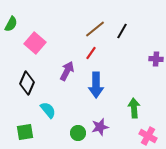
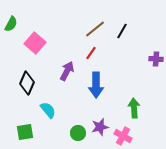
pink cross: moved 25 px left
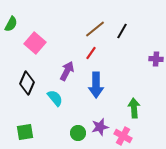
cyan semicircle: moved 7 px right, 12 px up
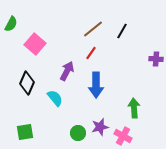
brown line: moved 2 px left
pink square: moved 1 px down
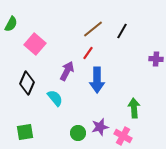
red line: moved 3 px left
blue arrow: moved 1 px right, 5 px up
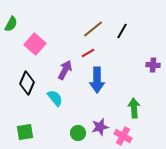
red line: rotated 24 degrees clockwise
purple cross: moved 3 px left, 6 px down
purple arrow: moved 2 px left, 1 px up
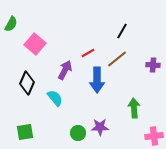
brown line: moved 24 px right, 30 px down
purple star: rotated 12 degrees clockwise
pink cross: moved 31 px right; rotated 36 degrees counterclockwise
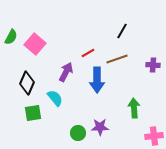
green semicircle: moved 13 px down
brown line: rotated 20 degrees clockwise
purple arrow: moved 1 px right, 2 px down
green square: moved 8 px right, 19 px up
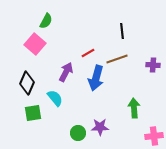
black line: rotated 35 degrees counterclockwise
green semicircle: moved 35 px right, 16 px up
blue arrow: moved 1 px left, 2 px up; rotated 15 degrees clockwise
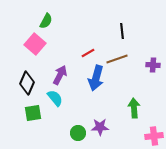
purple arrow: moved 6 px left, 3 px down
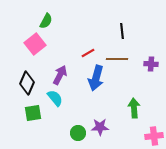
pink square: rotated 10 degrees clockwise
brown line: rotated 20 degrees clockwise
purple cross: moved 2 px left, 1 px up
